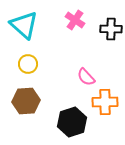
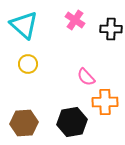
brown hexagon: moved 2 px left, 22 px down
black hexagon: rotated 8 degrees clockwise
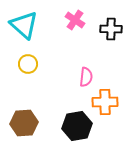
pink semicircle: rotated 132 degrees counterclockwise
black hexagon: moved 5 px right, 4 px down
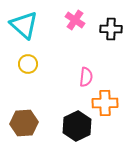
orange cross: moved 1 px down
black hexagon: rotated 16 degrees counterclockwise
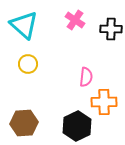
orange cross: moved 1 px left, 1 px up
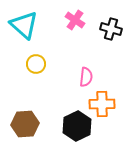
black cross: rotated 15 degrees clockwise
yellow circle: moved 8 px right
orange cross: moved 2 px left, 2 px down
brown hexagon: moved 1 px right, 1 px down
